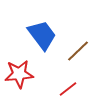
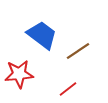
blue trapezoid: rotated 16 degrees counterclockwise
brown line: rotated 10 degrees clockwise
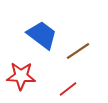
red star: moved 2 px right, 2 px down; rotated 8 degrees clockwise
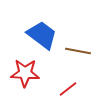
brown line: rotated 45 degrees clockwise
red star: moved 4 px right, 3 px up
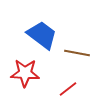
brown line: moved 1 px left, 2 px down
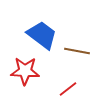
brown line: moved 2 px up
red star: moved 2 px up
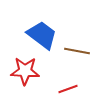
red line: rotated 18 degrees clockwise
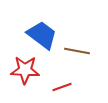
red star: moved 1 px up
red line: moved 6 px left, 2 px up
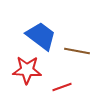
blue trapezoid: moved 1 px left, 1 px down
red star: moved 2 px right
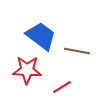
red line: rotated 12 degrees counterclockwise
